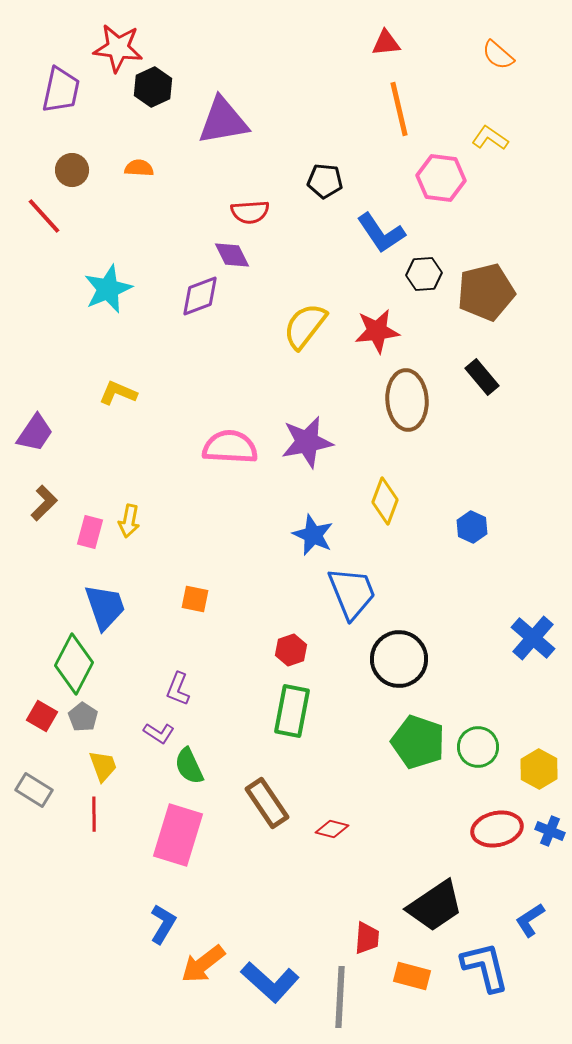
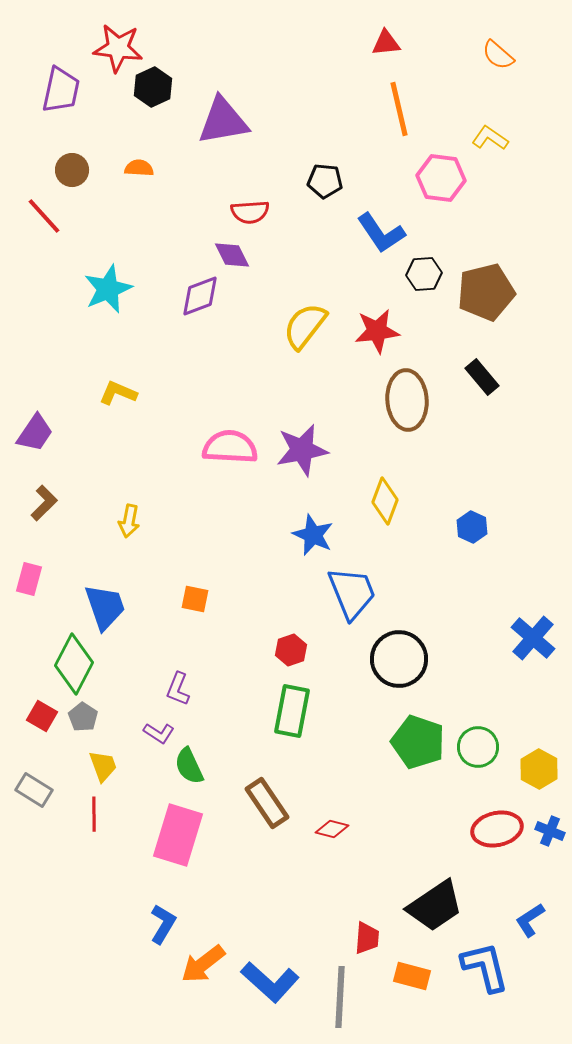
purple star at (307, 442): moved 5 px left, 8 px down
pink rectangle at (90, 532): moved 61 px left, 47 px down
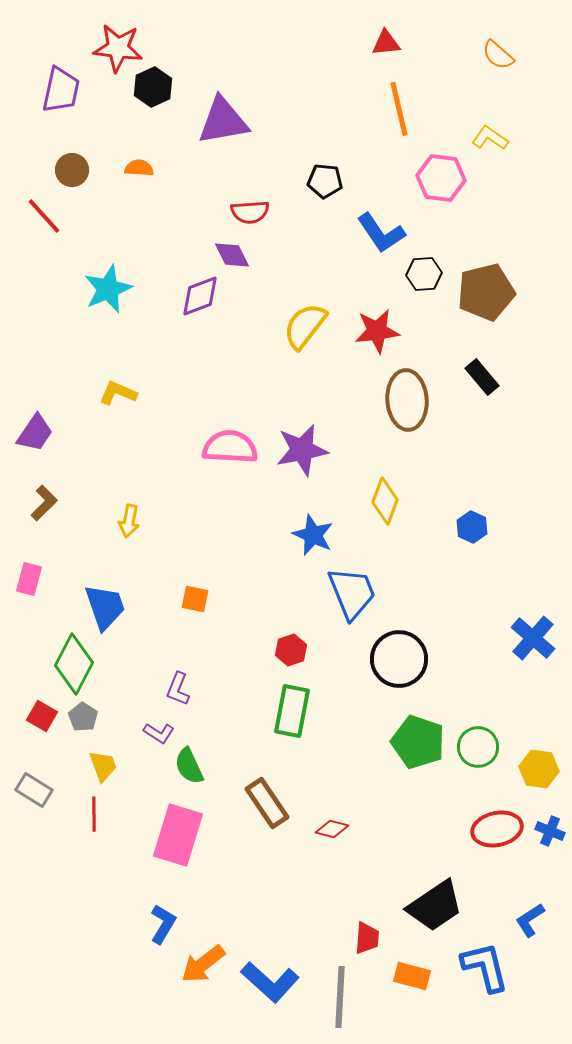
yellow hexagon at (539, 769): rotated 21 degrees counterclockwise
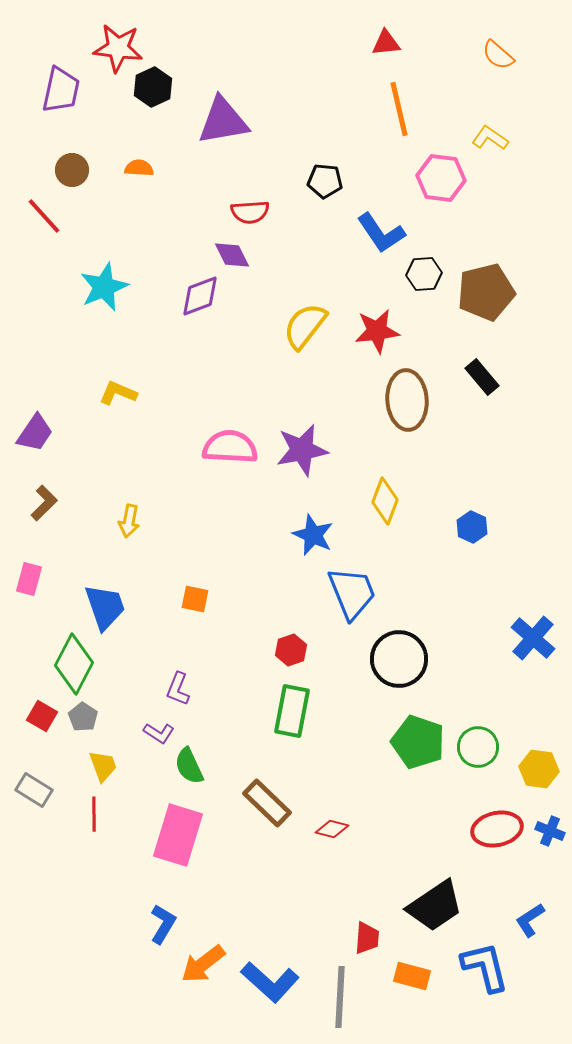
cyan star at (108, 289): moved 4 px left, 2 px up
brown rectangle at (267, 803): rotated 12 degrees counterclockwise
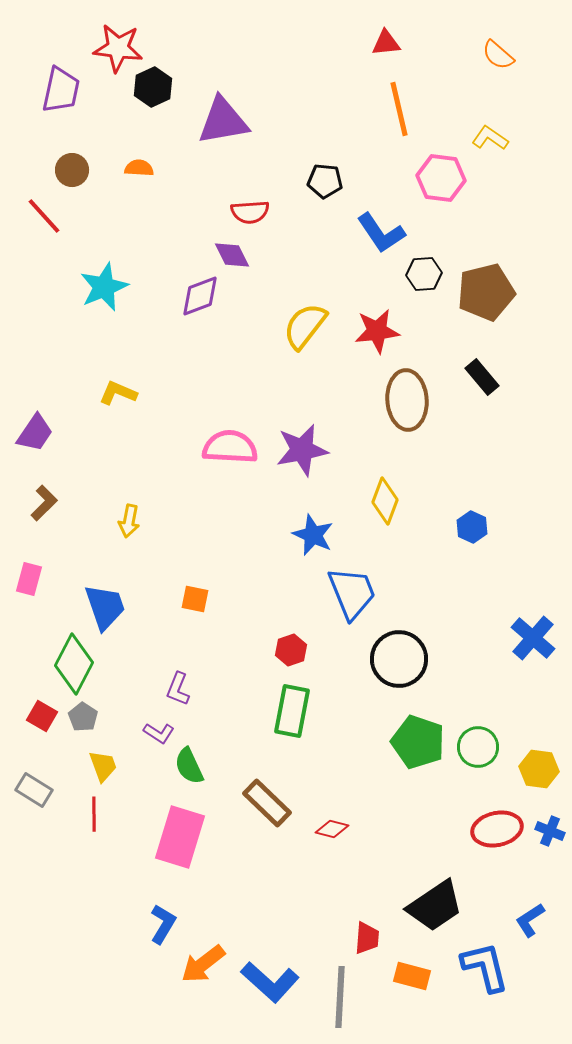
pink rectangle at (178, 835): moved 2 px right, 2 px down
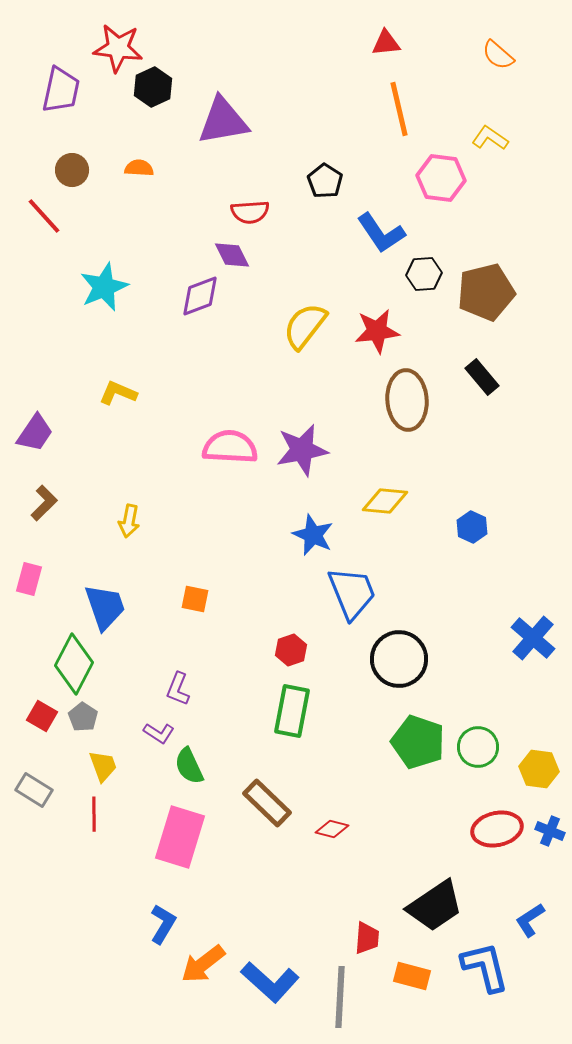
black pentagon at (325, 181): rotated 28 degrees clockwise
yellow diamond at (385, 501): rotated 75 degrees clockwise
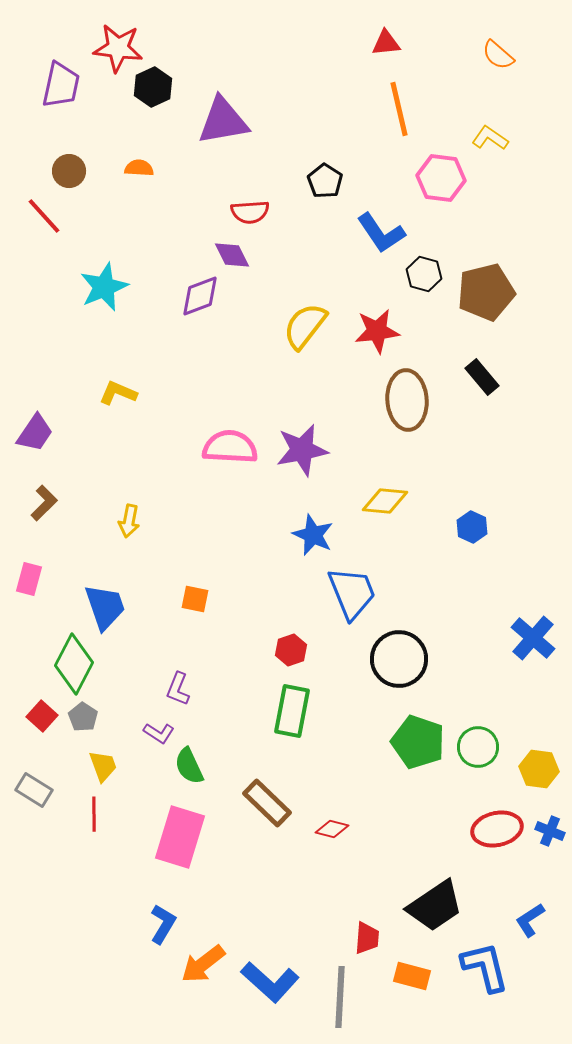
purple trapezoid at (61, 90): moved 5 px up
brown circle at (72, 170): moved 3 px left, 1 px down
black hexagon at (424, 274): rotated 20 degrees clockwise
red square at (42, 716): rotated 12 degrees clockwise
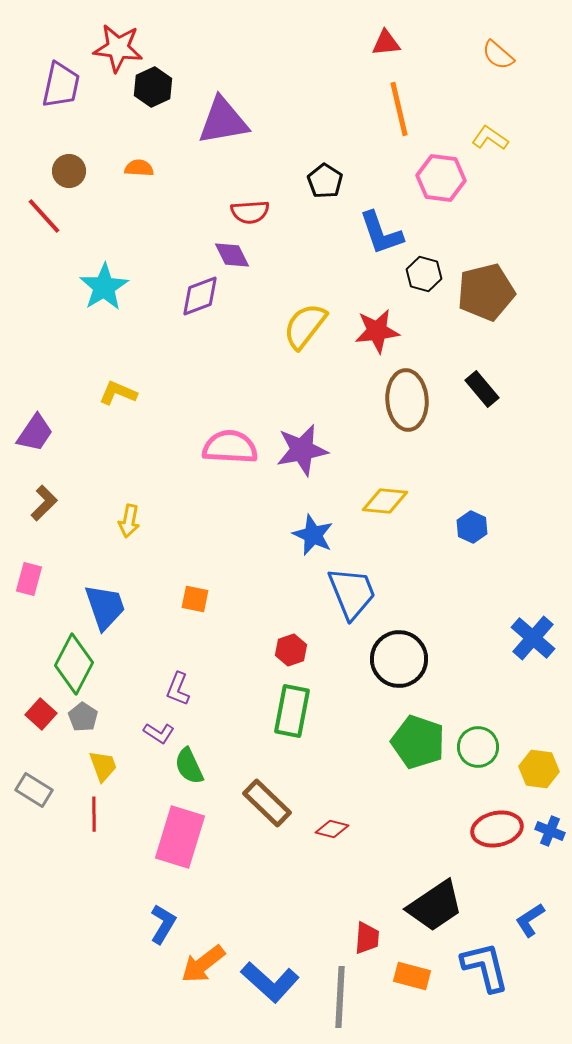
blue L-shape at (381, 233): rotated 15 degrees clockwise
cyan star at (104, 287): rotated 9 degrees counterclockwise
black rectangle at (482, 377): moved 12 px down
red square at (42, 716): moved 1 px left, 2 px up
